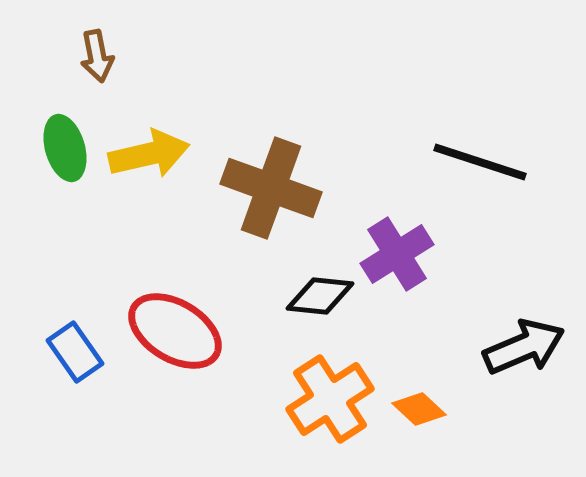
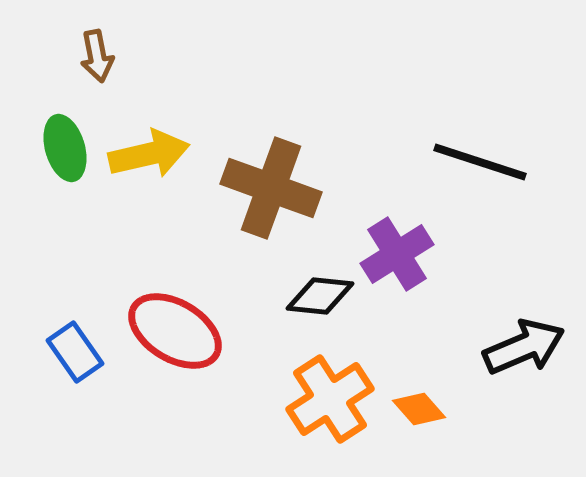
orange diamond: rotated 6 degrees clockwise
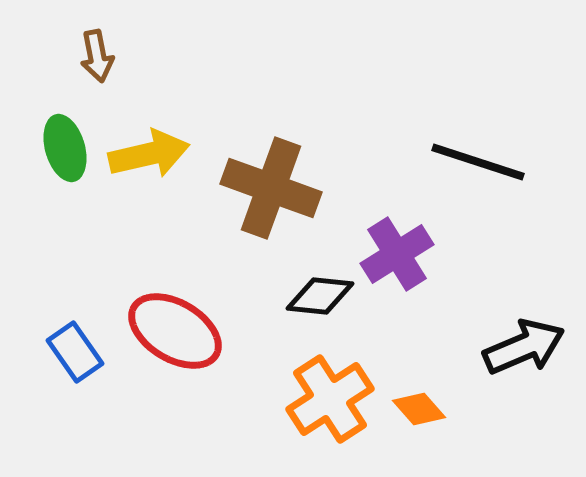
black line: moved 2 px left
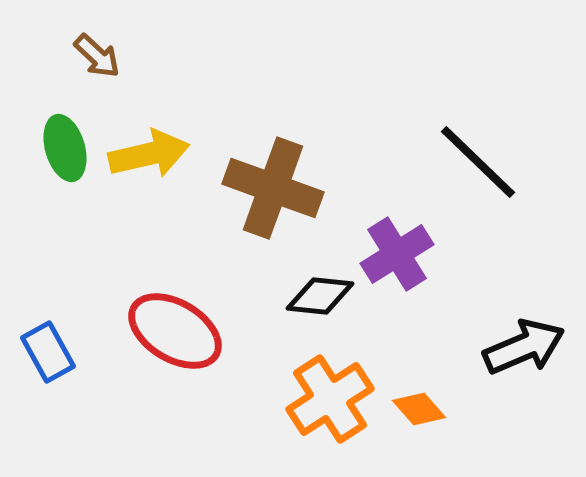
brown arrow: rotated 36 degrees counterclockwise
black line: rotated 26 degrees clockwise
brown cross: moved 2 px right
blue rectangle: moved 27 px left; rotated 6 degrees clockwise
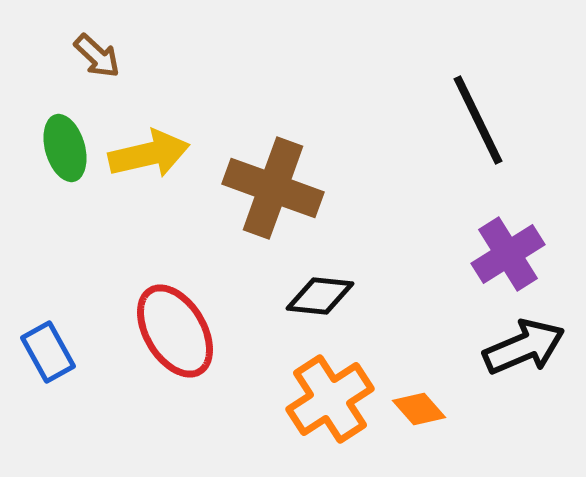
black line: moved 42 px up; rotated 20 degrees clockwise
purple cross: moved 111 px right
red ellipse: rotated 28 degrees clockwise
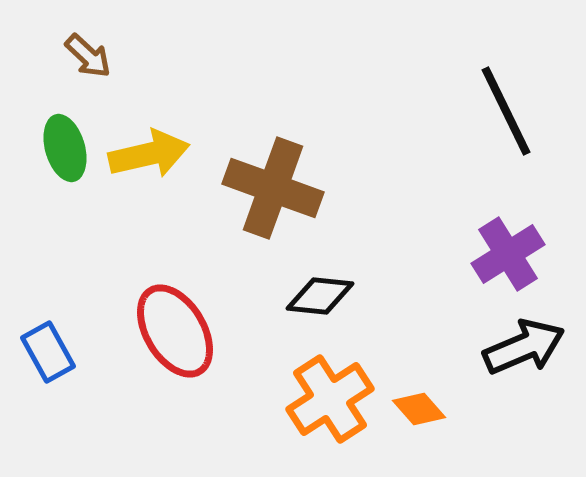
brown arrow: moved 9 px left
black line: moved 28 px right, 9 px up
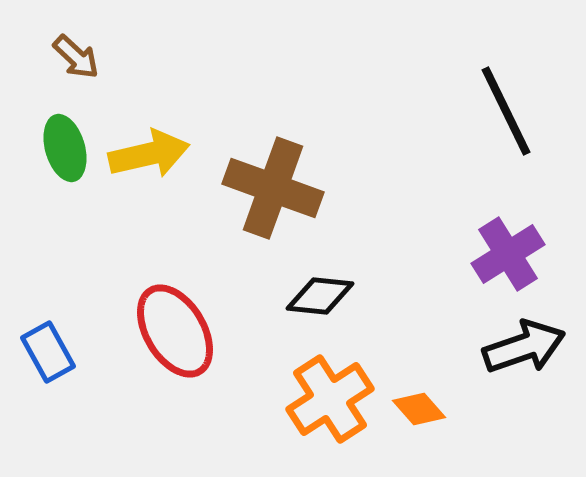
brown arrow: moved 12 px left, 1 px down
black arrow: rotated 4 degrees clockwise
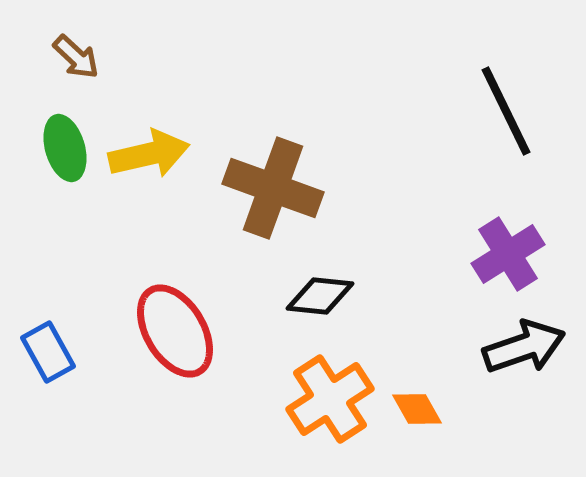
orange diamond: moved 2 px left; rotated 12 degrees clockwise
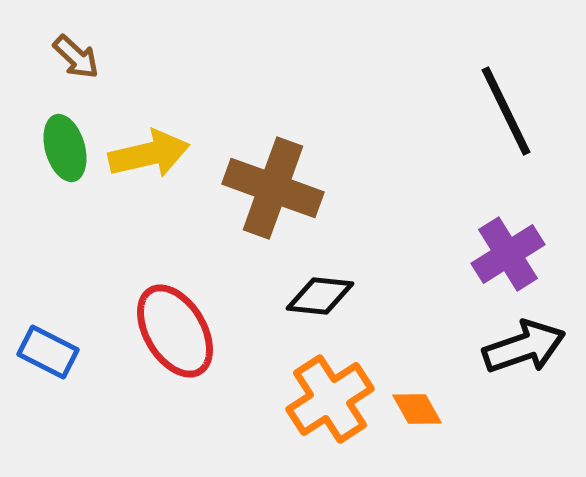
blue rectangle: rotated 34 degrees counterclockwise
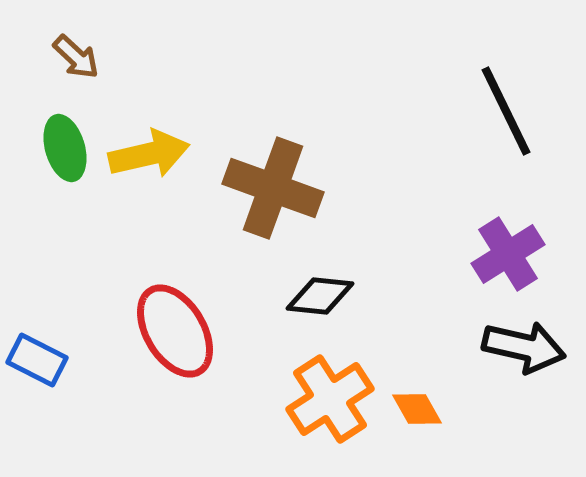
black arrow: rotated 32 degrees clockwise
blue rectangle: moved 11 px left, 8 px down
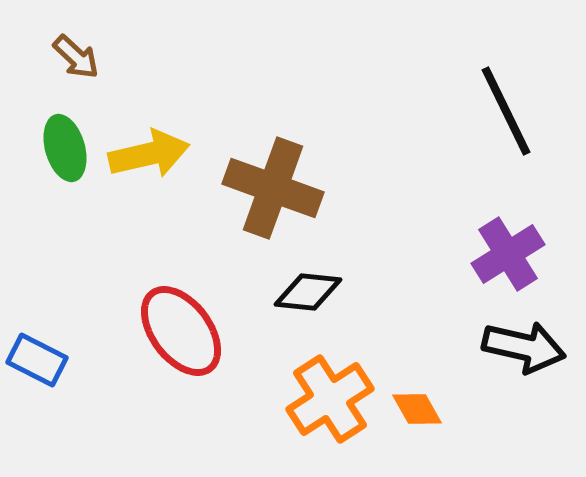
black diamond: moved 12 px left, 4 px up
red ellipse: moved 6 px right; rotated 6 degrees counterclockwise
